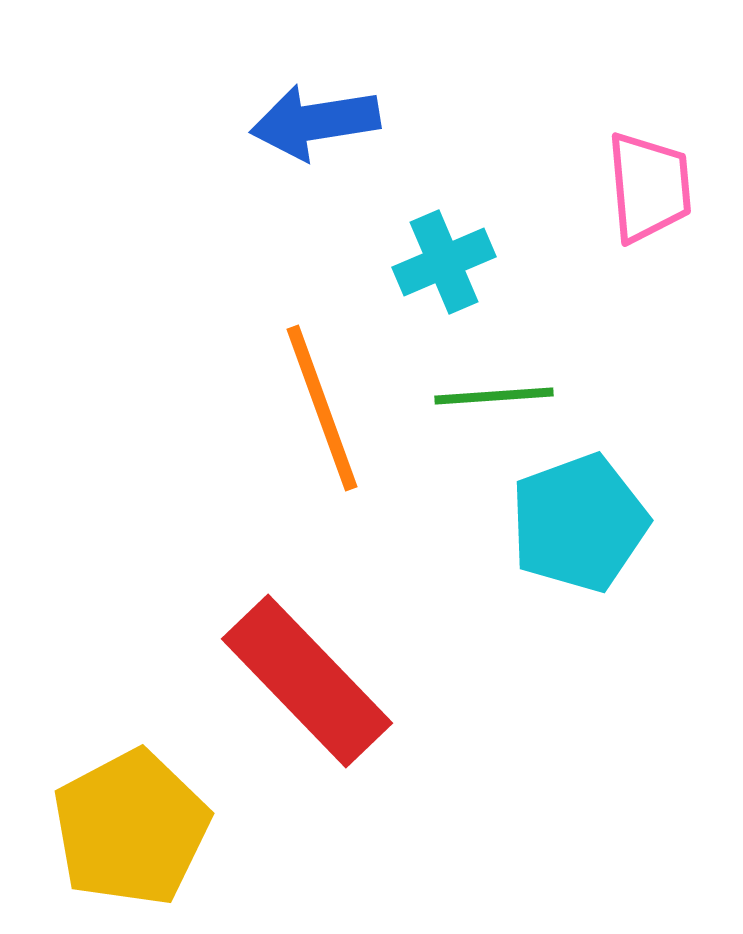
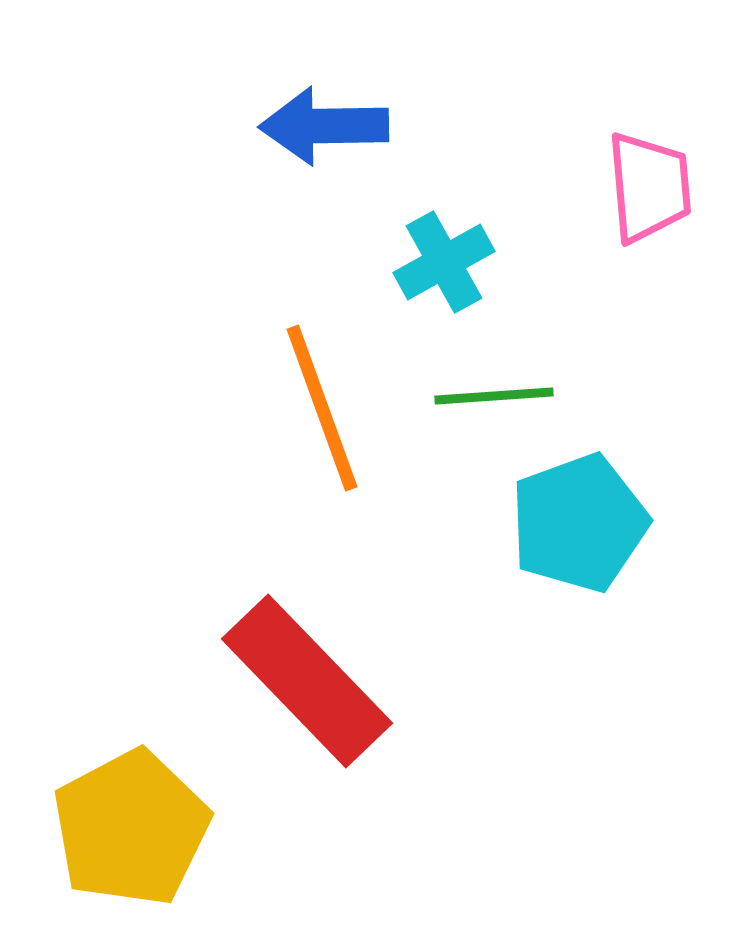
blue arrow: moved 9 px right, 4 px down; rotated 8 degrees clockwise
cyan cross: rotated 6 degrees counterclockwise
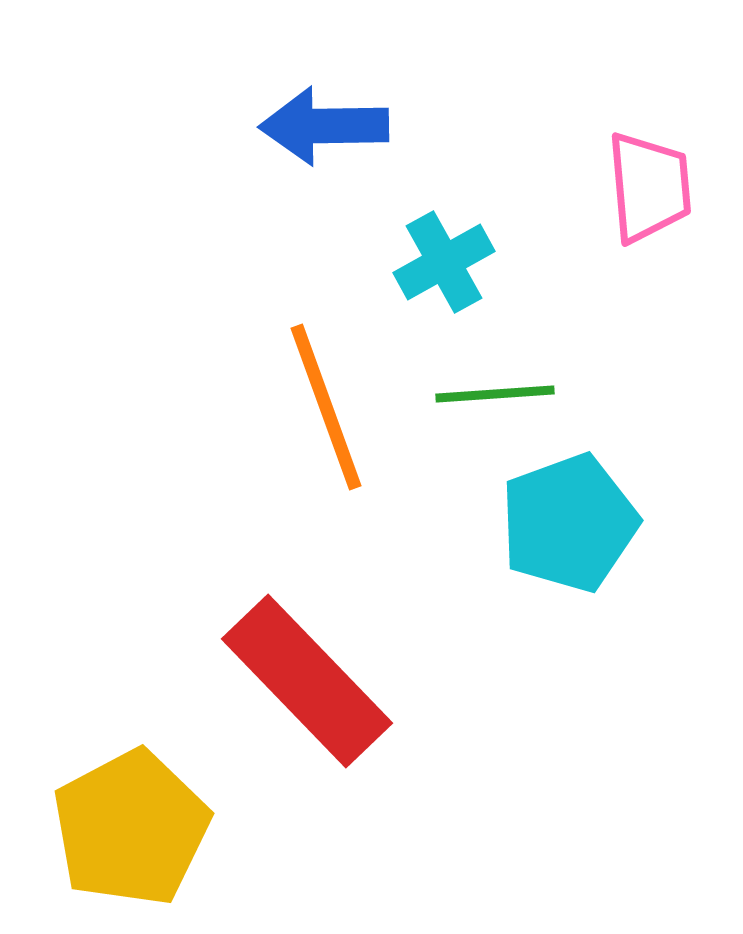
green line: moved 1 px right, 2 px up
orange line: moved 4 px right, 1 px up
cyan pentagon: moved 10 px left
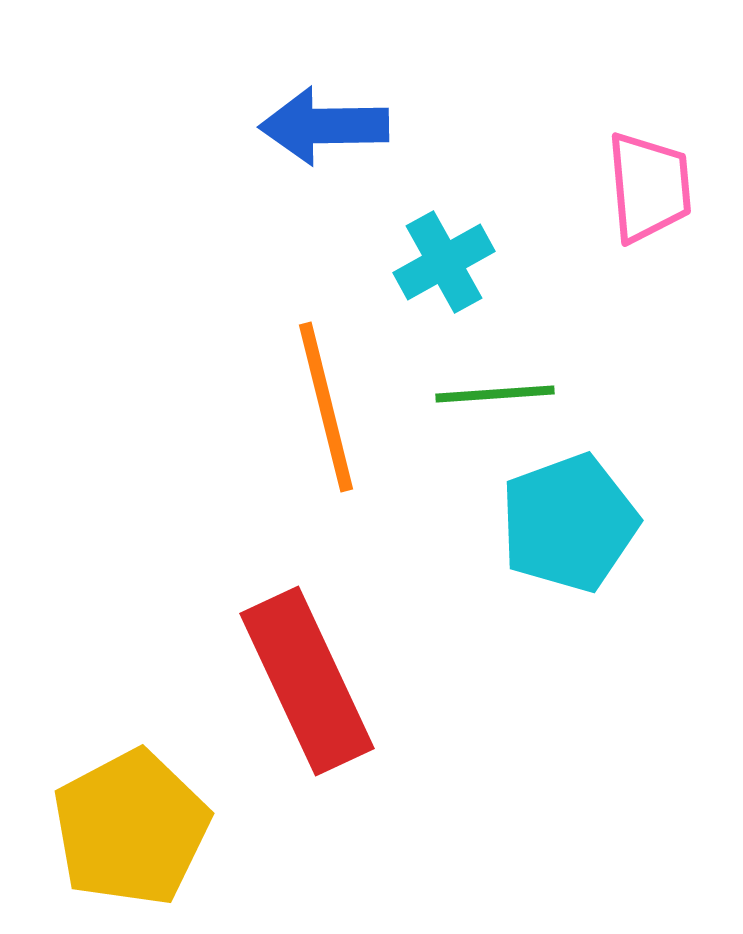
orange line: rotated 6 degrees clockwise
red rectangle: rotated 19 degrees clockwise
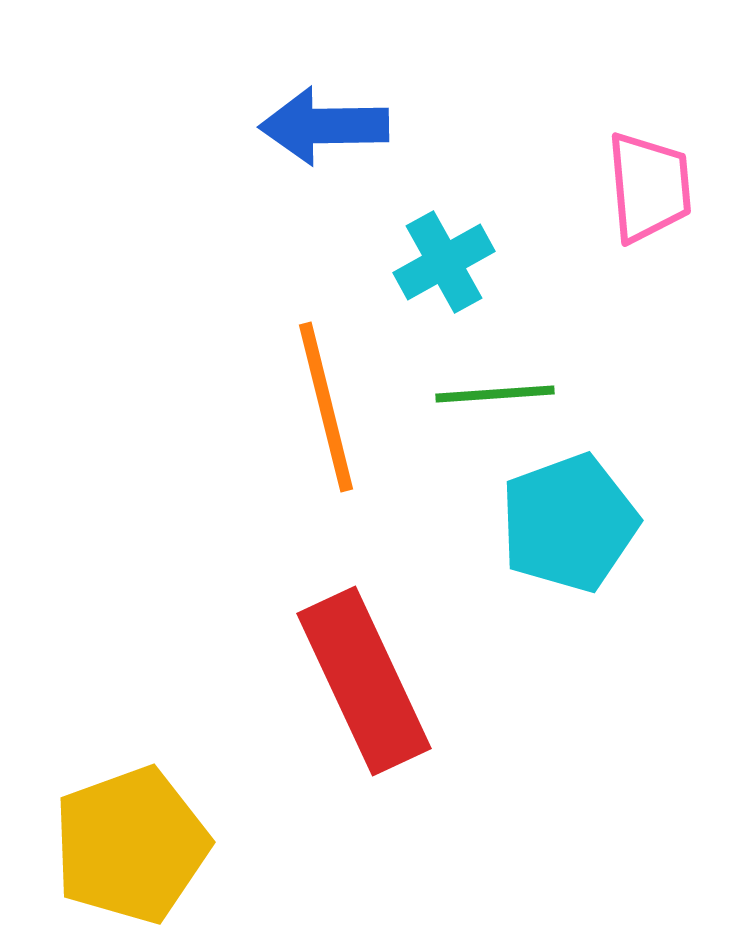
red rectangle: moved 57 px right
yellow pentagon: moved 17 px down; rotated 8 degrees clockwise
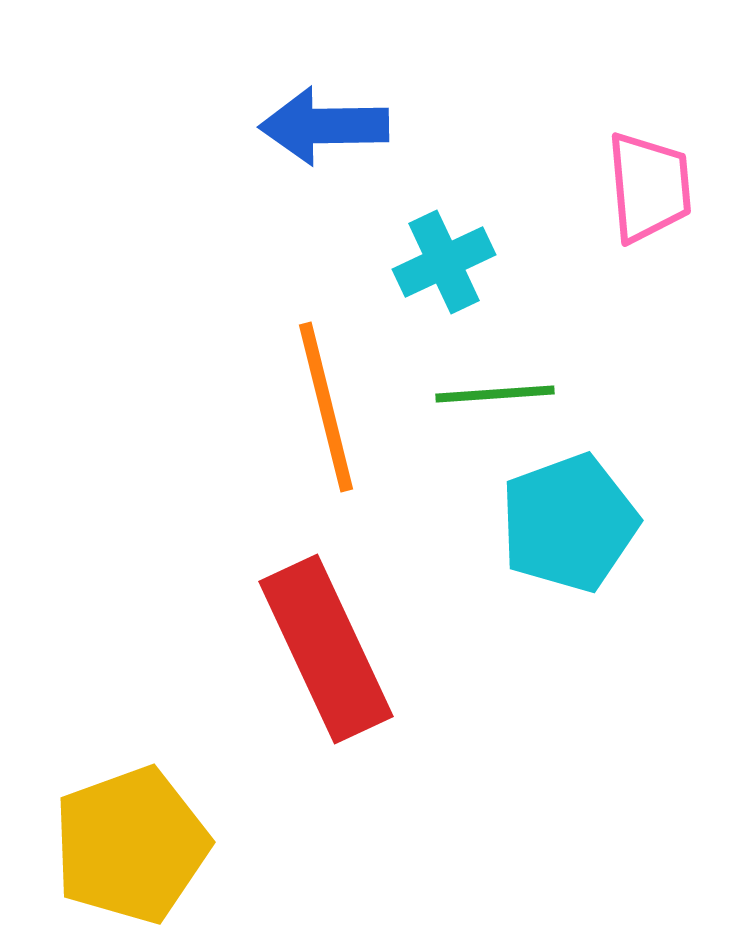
cyan cross: rotated 4 degrees clockwise
red rectangle: moved 38 px left, 32 px up
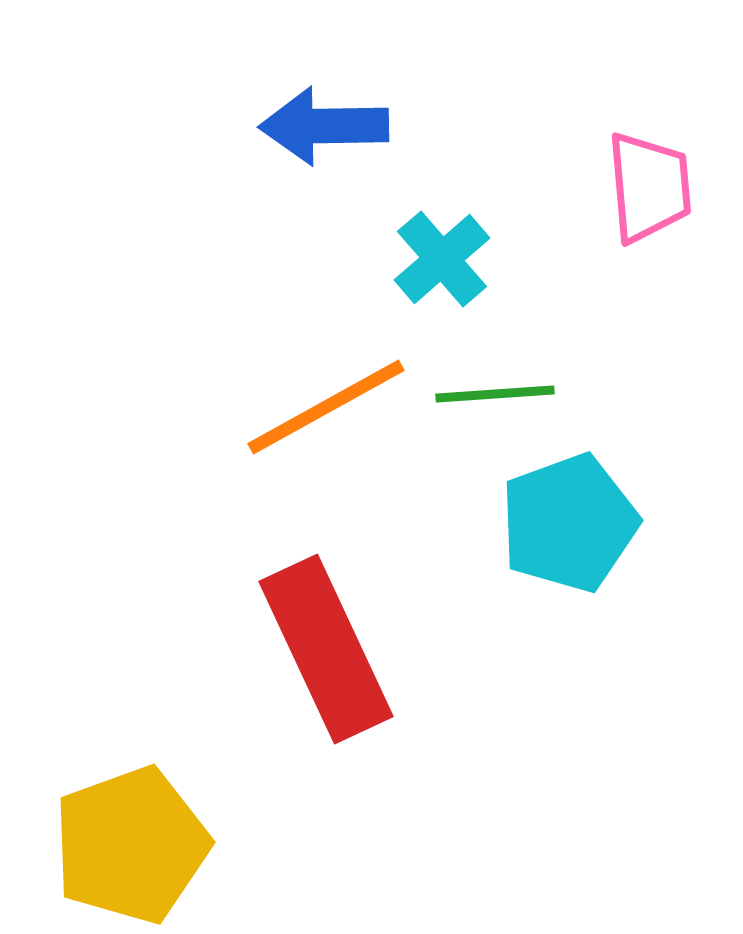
cyan cross: moved 2 px left, 3 px up; rotated 16 degrees counterclockwise
orange line: rotated 75 degrees clockwise
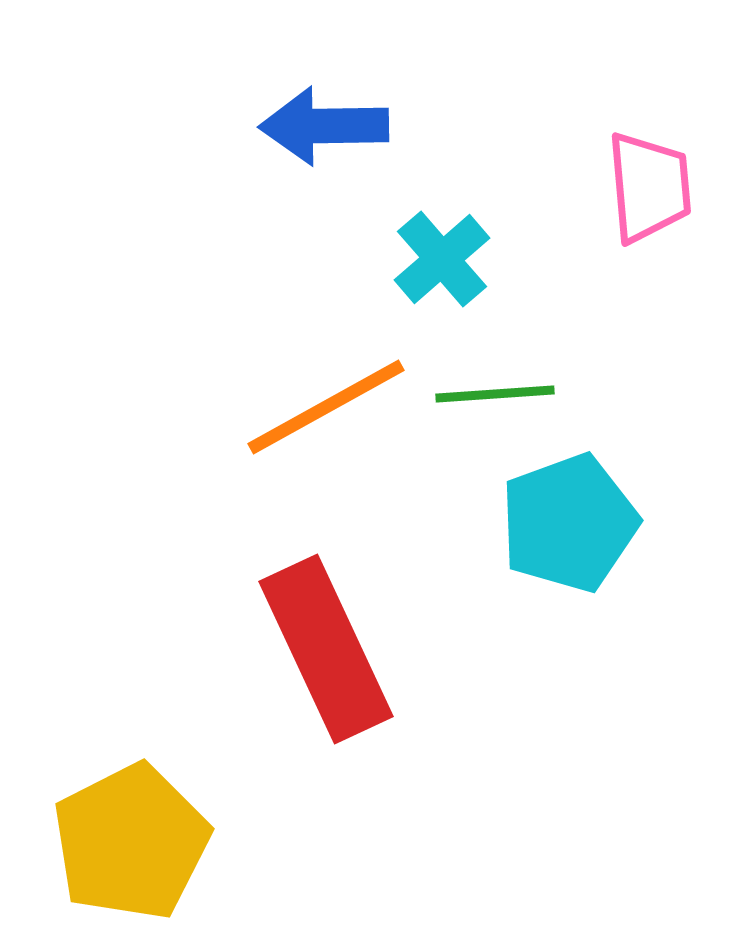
yellow pentagon: moved 3 px up; rotated 7 degrees counterclockwise
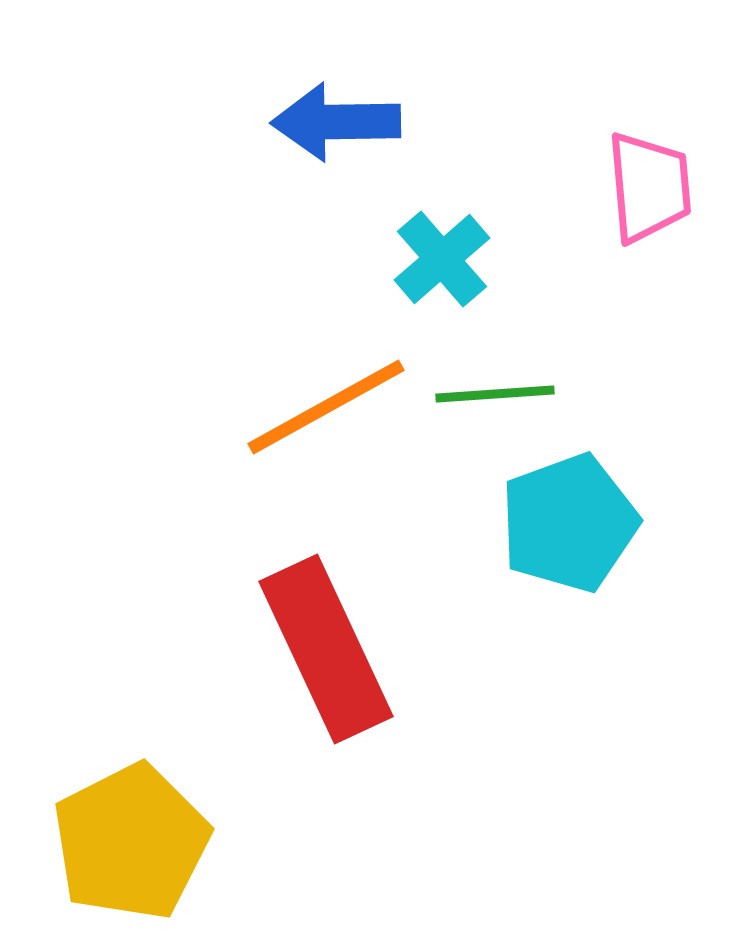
blue arrow: moved 12 px right, 4 px up
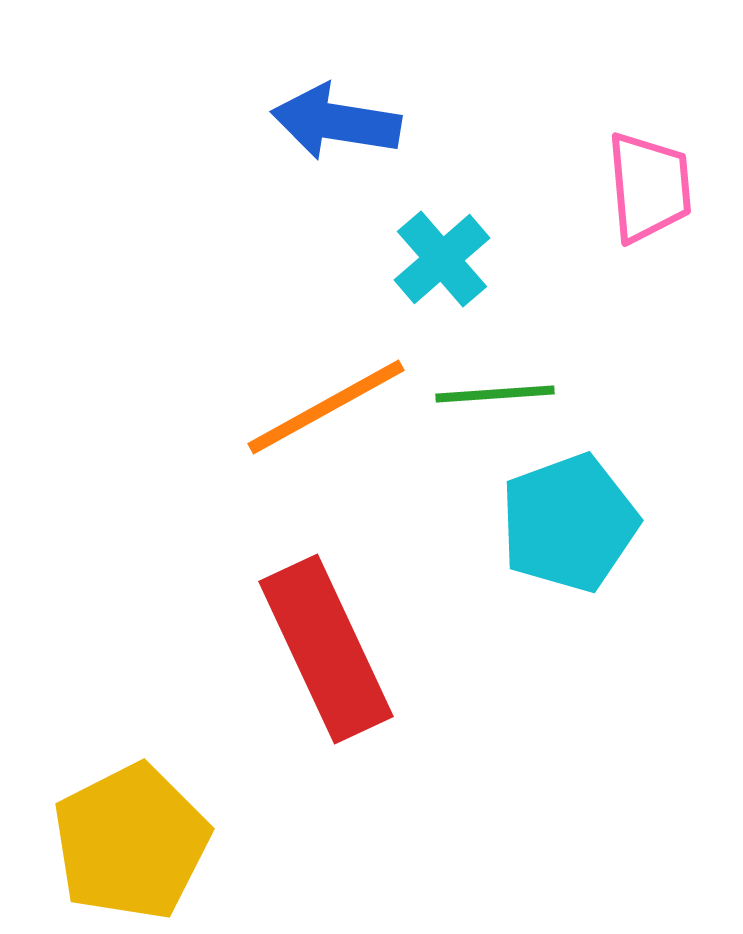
blue arrow: rotated 10 degrees clockwise
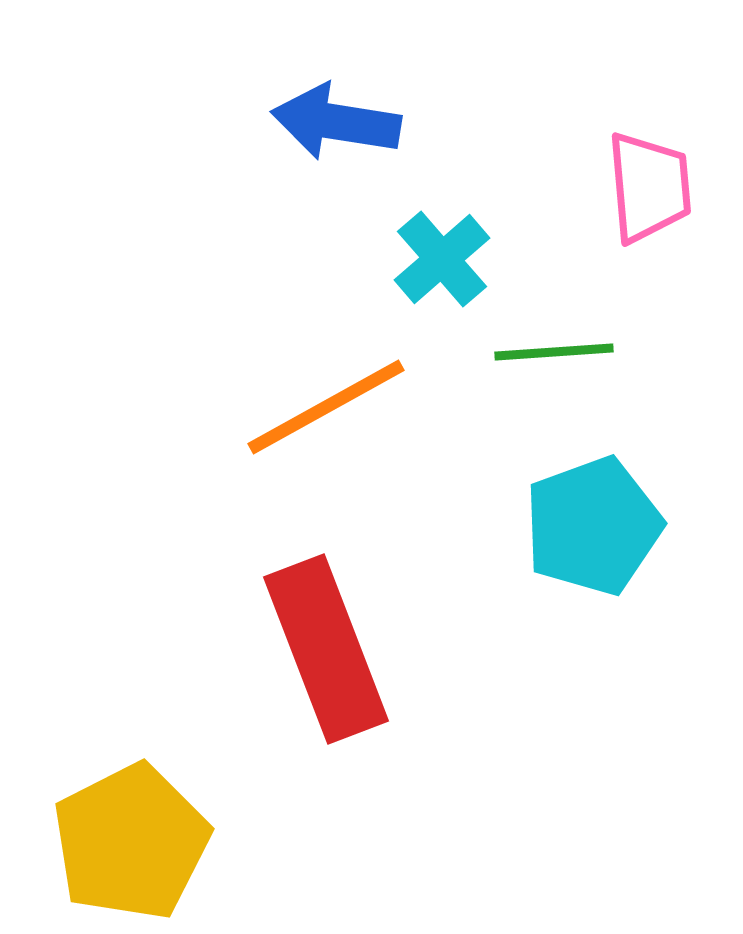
green line: moved 59 px right, 42 px up
cyan pentagon: moved 24 px right, 3 px down
red rectangle: rotated 4 degrees clockwise
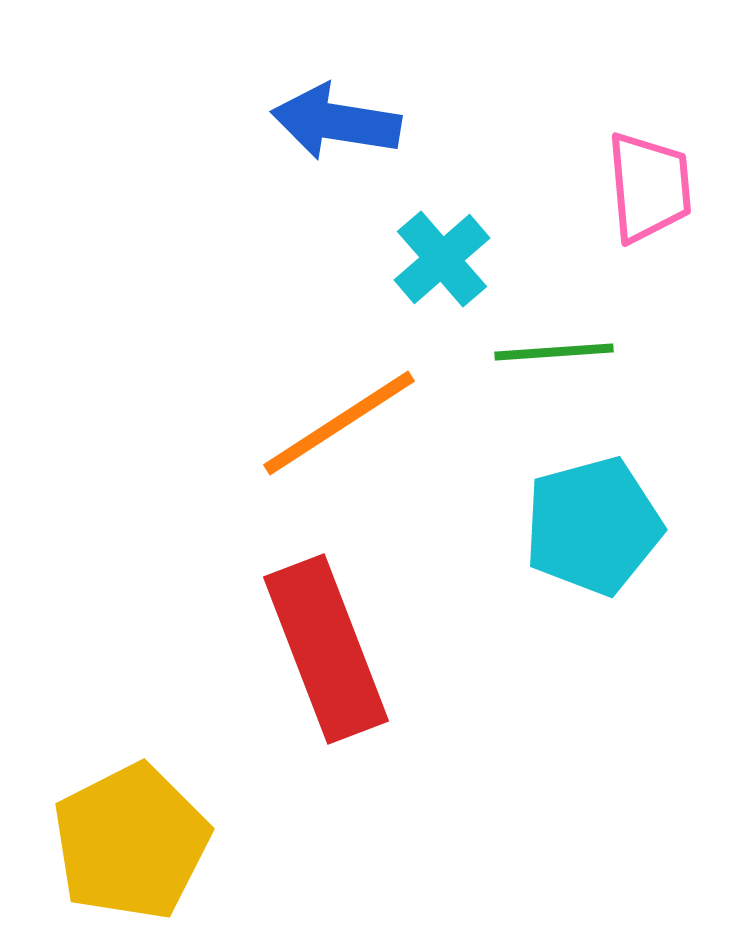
orange line: moved 13 px right, 16 px down; rotated 4 degrees counterclockwise
cyan pentagon: rotated 5 degrees clockwise
